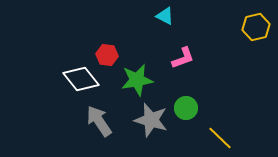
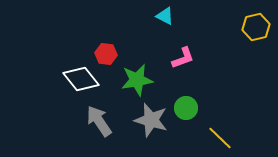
red hexagon: moved 1 px left, 1 px up
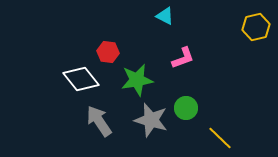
red hexagon: moved 2 px right, 2 px up
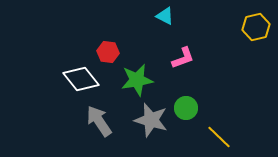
yellow line: moved 1 px left, 1 px up
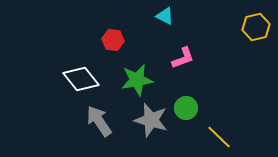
red hexagon: moved 5 px right, 12 px up
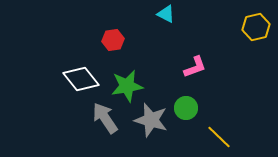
cyan triangle: moved 1 px right, 2 px up
red hexagon: rotated 15 degrees counterclockwise
pink L-shape: moved 12 px right, 9 px down
green star: moved 10 px left, 6 px down
gray arrow: moved 6 px right, 3 px up
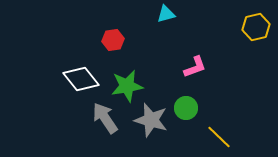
cyan triangle: rotated 42 degrees counterclockwise
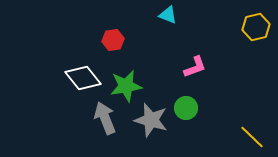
cyan triangle: moved 2 px right, 1 px down; rotated 36 degrees clockwise
white diamond: moved 2 px right, 1 px up
green star: moved 1 px left
gray arrow: rotated 12 degrees clockwise
yellow line: moved 33 px right
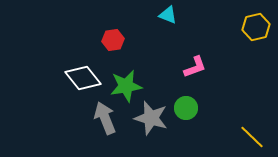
gray star: moved 2 px up
